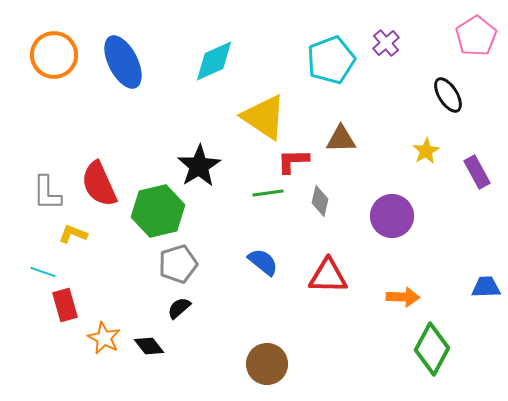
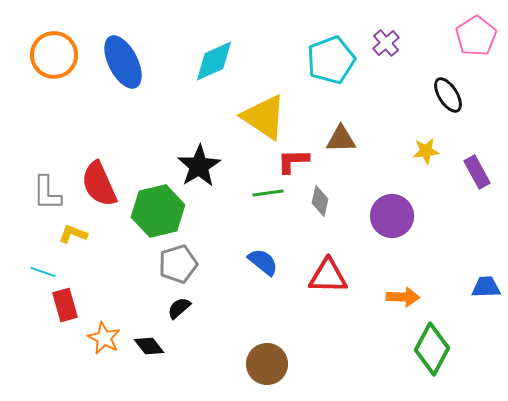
yellow star: rotated 24 degrees clockwise
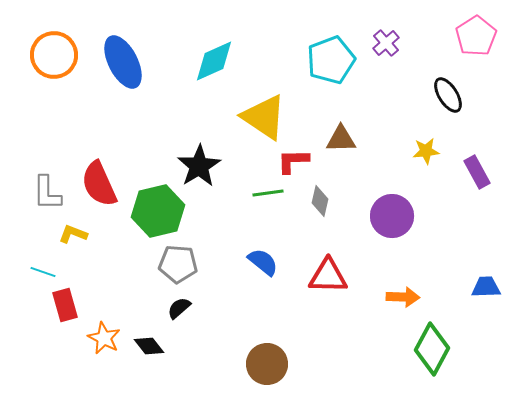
gray pentagon: rotated 21 degrees clockwise
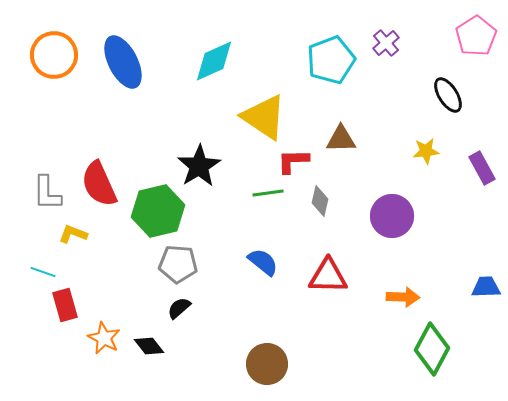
purple rectangle: moved 5 px right, 4 px up
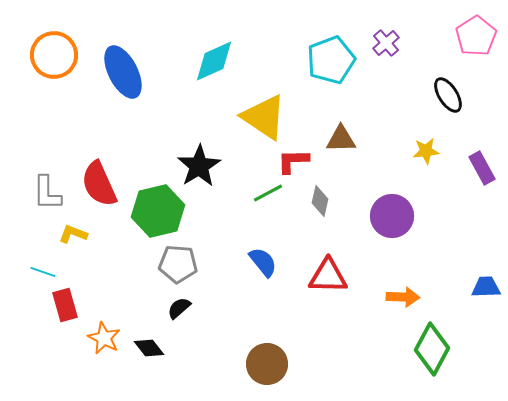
blue ellipse: moved 10 px down
green line: rotated 20 degrees counterclockwise
blue semicircle: rotated 12 degrees clockwise
black diamond: moved 2 px down
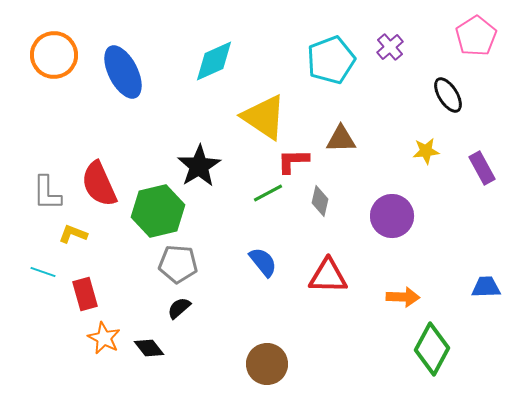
purple cross: moved 4 px right, 4 px down
red rectangle: moved 20 px right, 11 px up
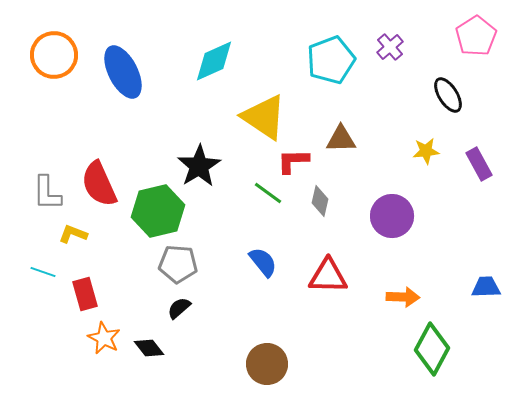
purple rectangle: moved 3 px left, 4 px up
green line: rotated 64 degrees clockwise
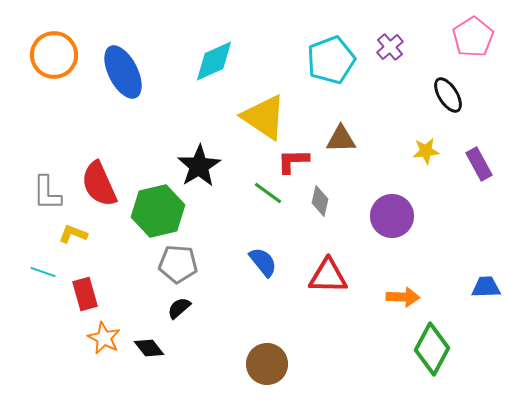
pink pentagon: moved 3 px left, 1 px down
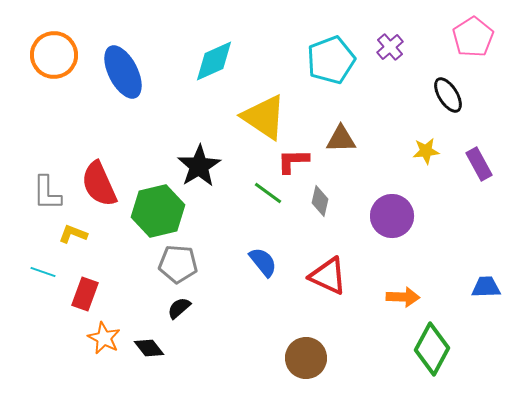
red triangle: rotated 24 degrees clockwise
red rectangle: rotated 36 degrees clockwise
brown circle: moved 39 px right, 6 px up
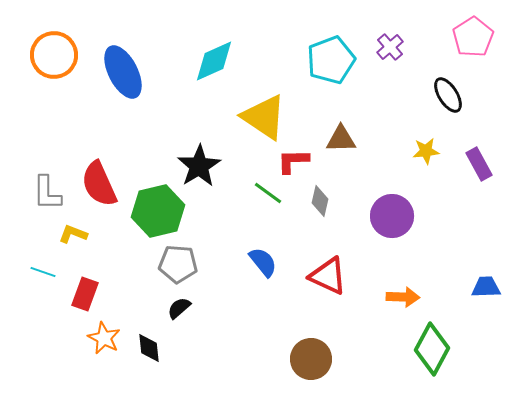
black diamond: rotated 32 degrees clockwise
brown circle: moved 5 px right, 1 px down
